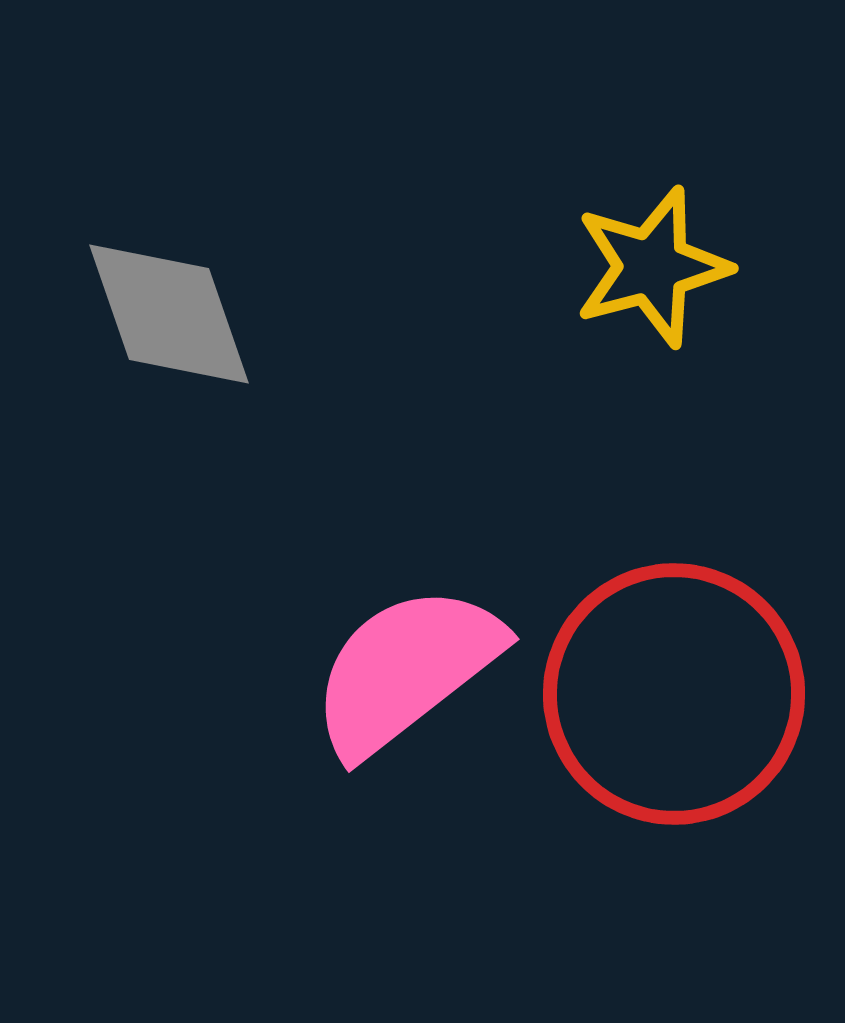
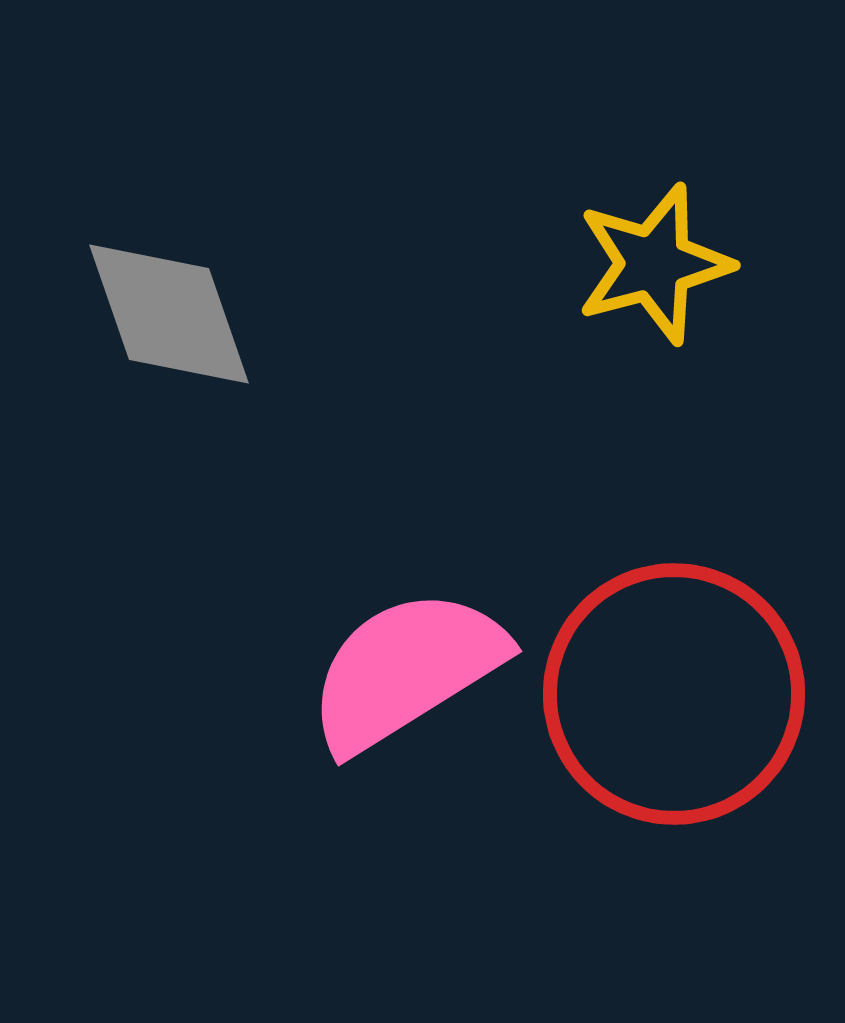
yellow star: moved 2 px right, 3 px up
pink semicircle: rotated 6 degrees clockwise
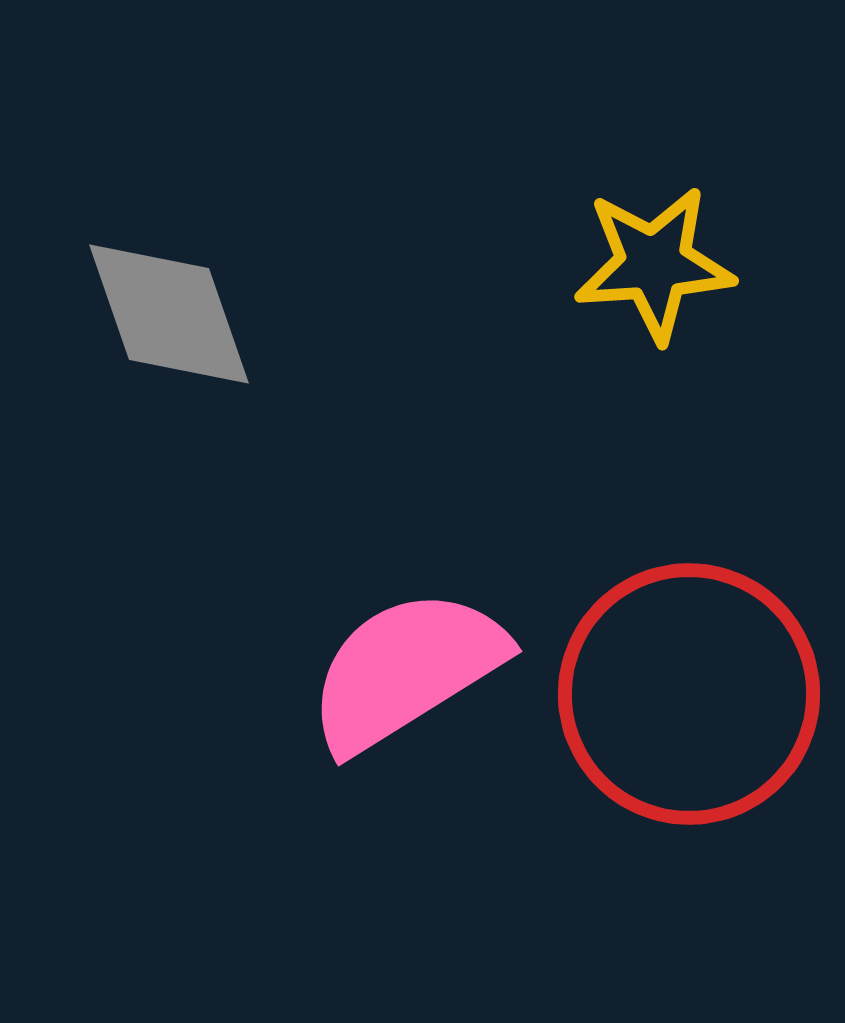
yellow star: rotated 11 degrees clockwise
red circle: moved 15 px right
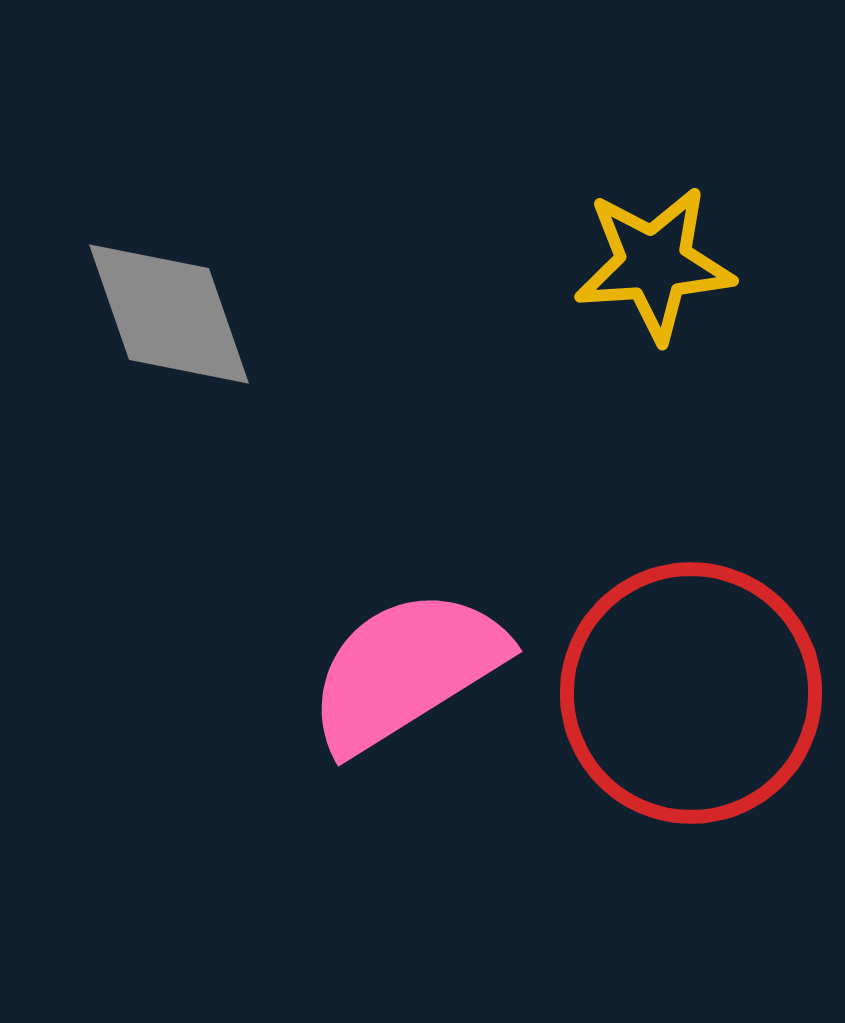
red circle: moved 2 px right, 1 px up
